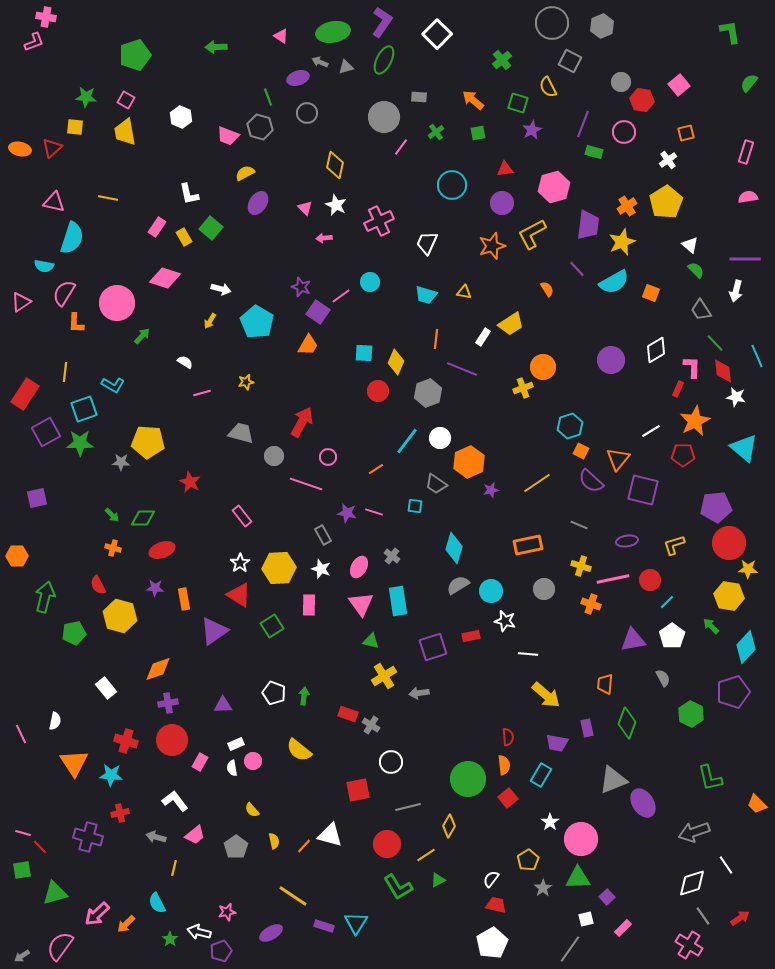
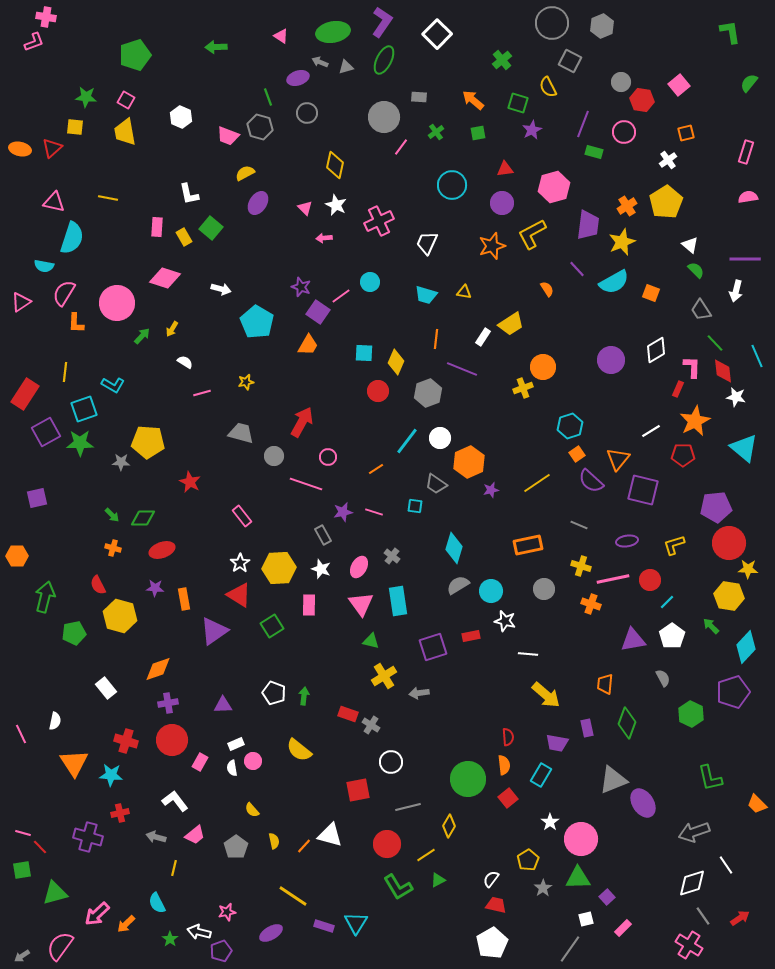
pink rectangle at (157, 227): rotated 30 degrees counterclockwise
yellow arrow at (210, 321): moved 38 px left, 8 px down
orange square at (581, 451): moved 4 px left, 3 px down; rotated 28 degrees clockwise
purple star at (347, 513): moved 4 px left, 1 px up; rotated 24 degrees counterclockwise
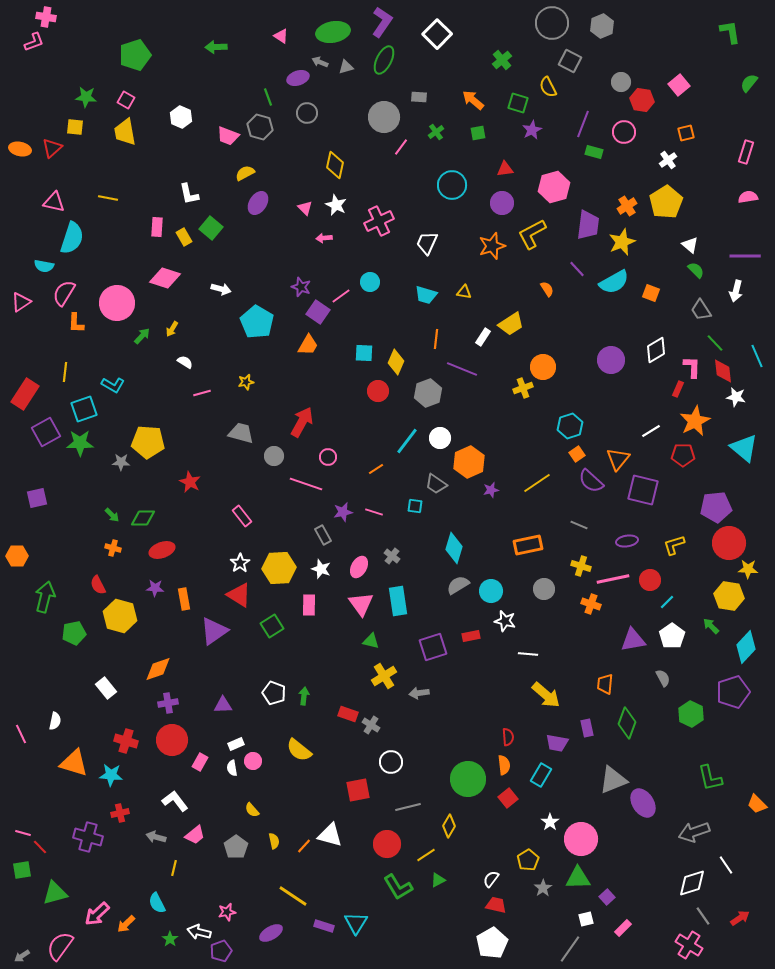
purple line at (745, 259): moved 3 px up
orange triangle at (74, 763): rotated 40 degrees counterclockwise
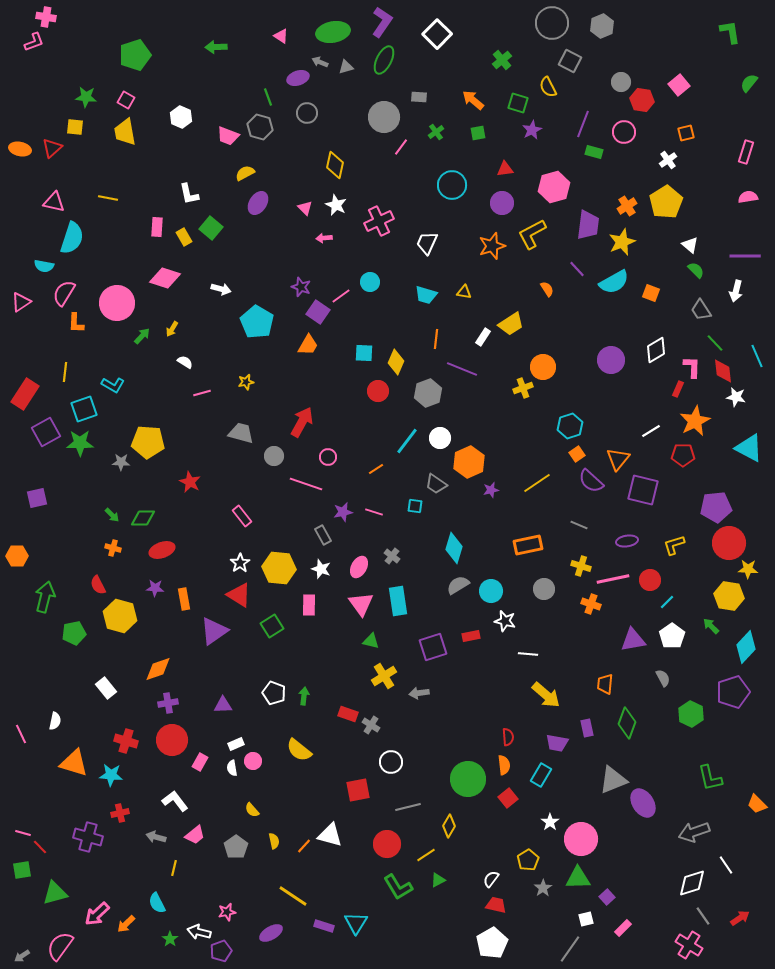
cyan triangle at (744, 448): moved 5 px right; rotated 12 degrees counterclockwise
yellow hexagon at (279, 568): rotated 8 degrees clockwise
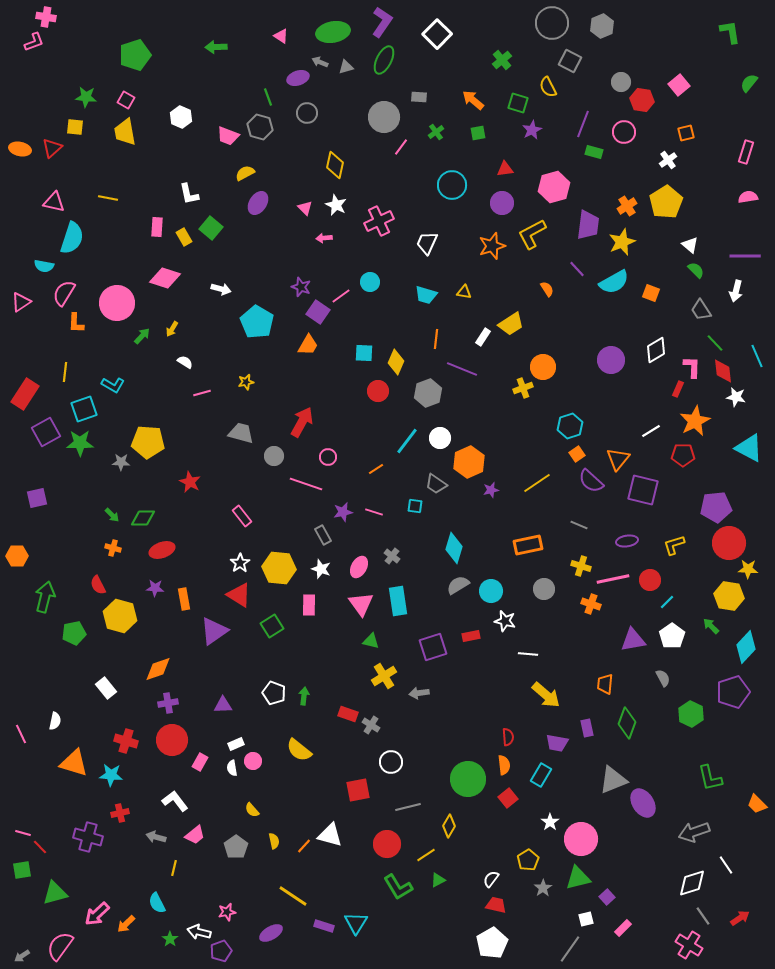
green triangle at (578, 878): rotated 12 degrees counterclockwise
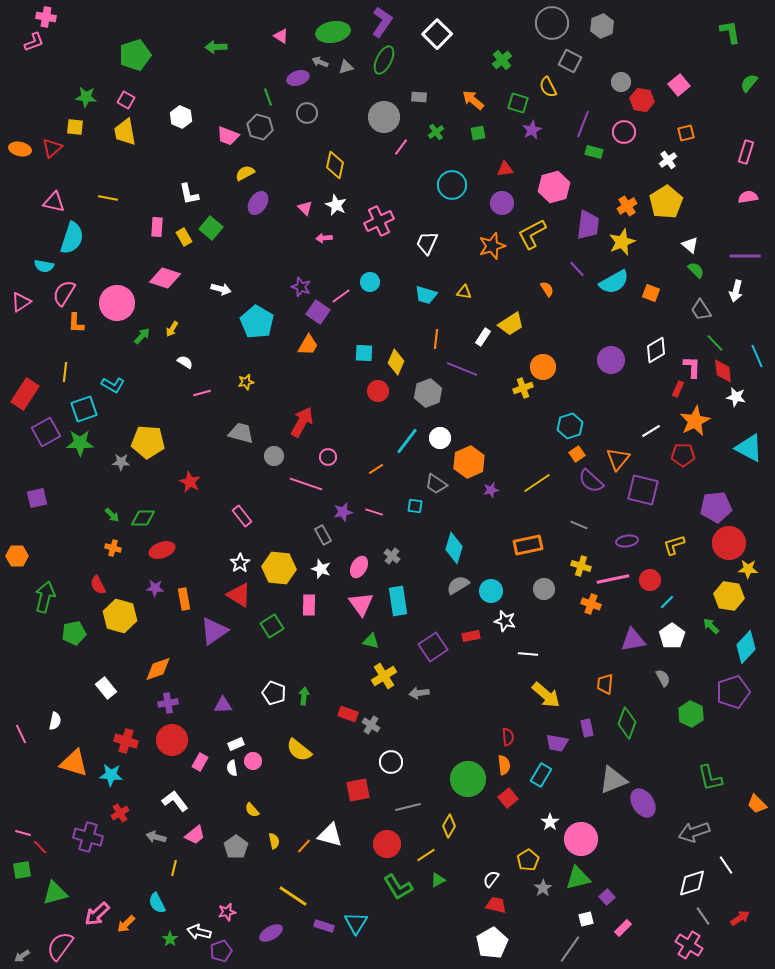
purple square at (433, 647): rotated 16 degrees counterclockwise
red cross at (120, 813): rotated 18 degrees counterclockwise
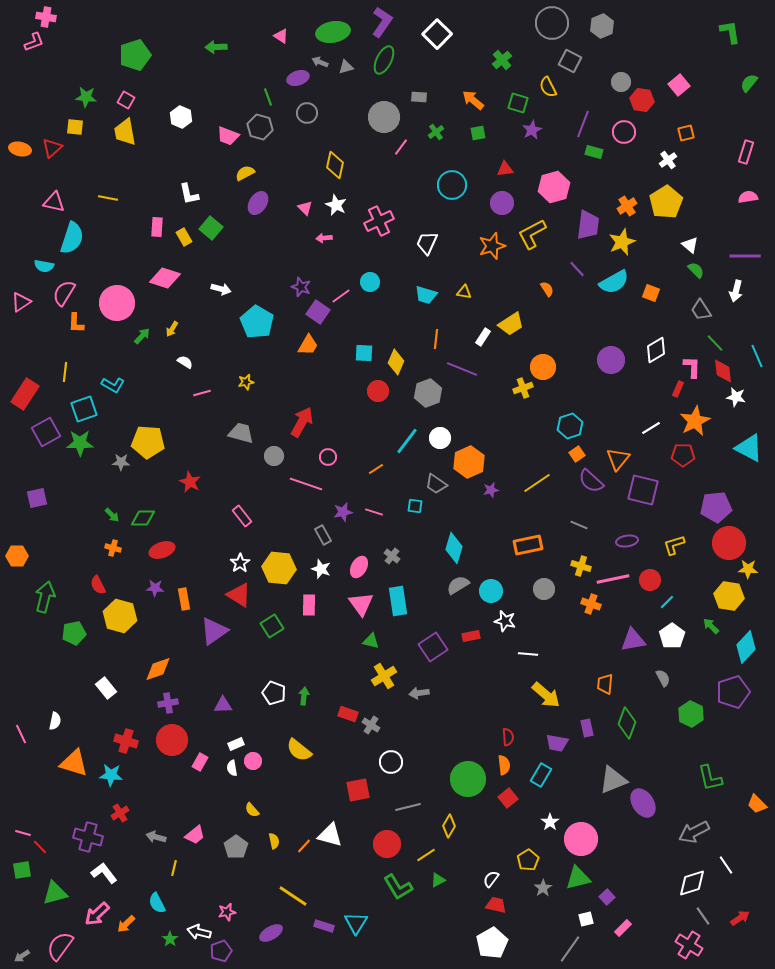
white line at (651, 431): moved 3 px up
white L-shape at (175, 801): moved 71 px left, 72 px down
gray arrow at (694, 832): rotated 8 degrees counterclockwise
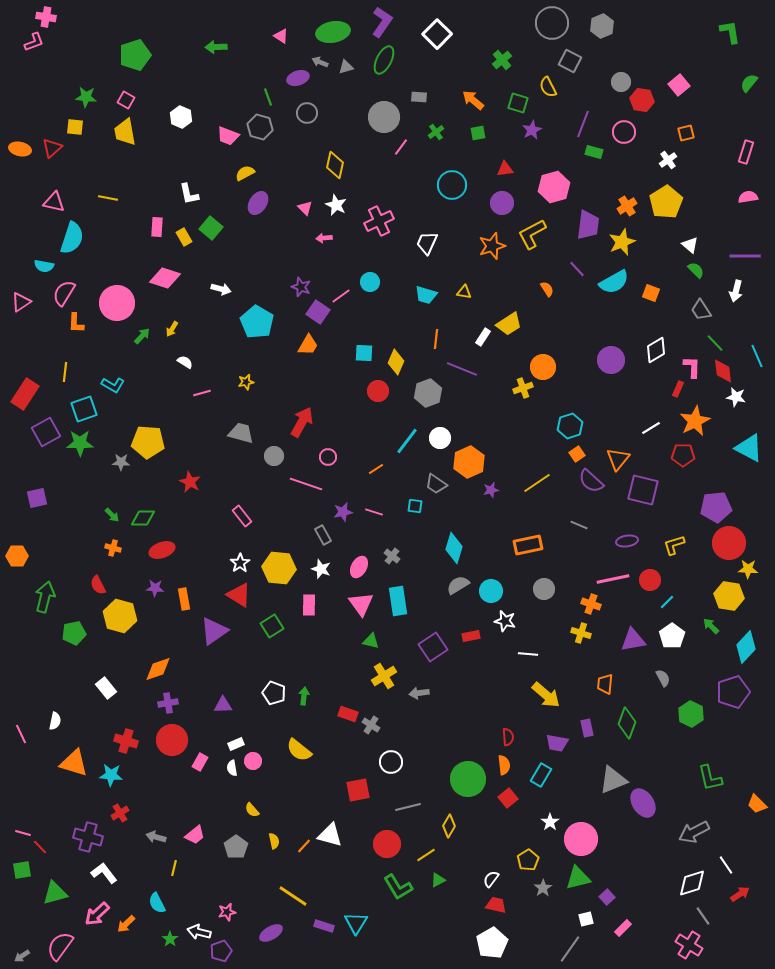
yellow trapezoid at (511, 324): moved 2 px left
yellow cross at (581, 566): moved 67 px down
red arrow at (740, 918): moved 24 px up
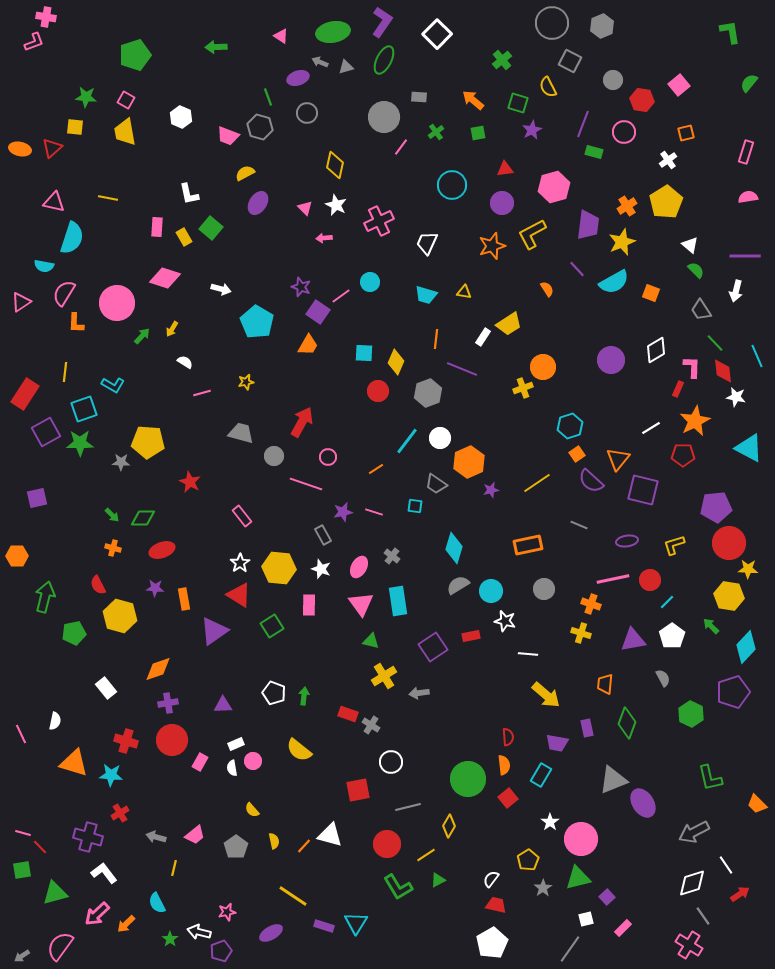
gray circle at (621, 82): moved 8 px left, 2 px up
